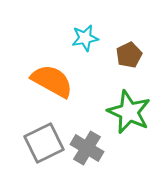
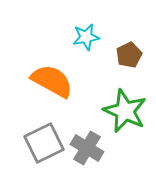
cyan star: moved 1 px right, 1 px up
green star: moved 4 px left, 1 px up
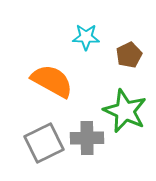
cyan star: rotated 12 degrees clockwise
gray cross: moved 10 px up; rotated 32 degrees counterclockwise
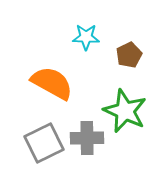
orange semicircle: moved 2 px down
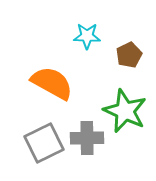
cyan star: moved 1 px right, 1 px up
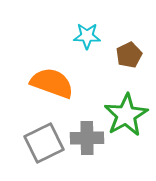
orange semicircle: rotated 9 degrees counterclockwise
green star: moved 1 px right, 4 px down; rotated 18 degrees clockwise
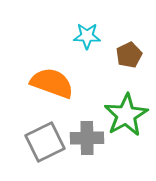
gray square: moved 1 px right, 1 px up
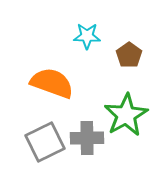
brown pentagon: rotated 10 degrees counterclockwise
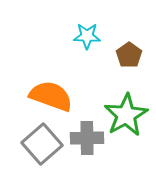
orange semicircle: moved 1 px left, 13 px down
gray square: moved 3 px left, 2 px down; rotated 15 degrees counterclockwise
